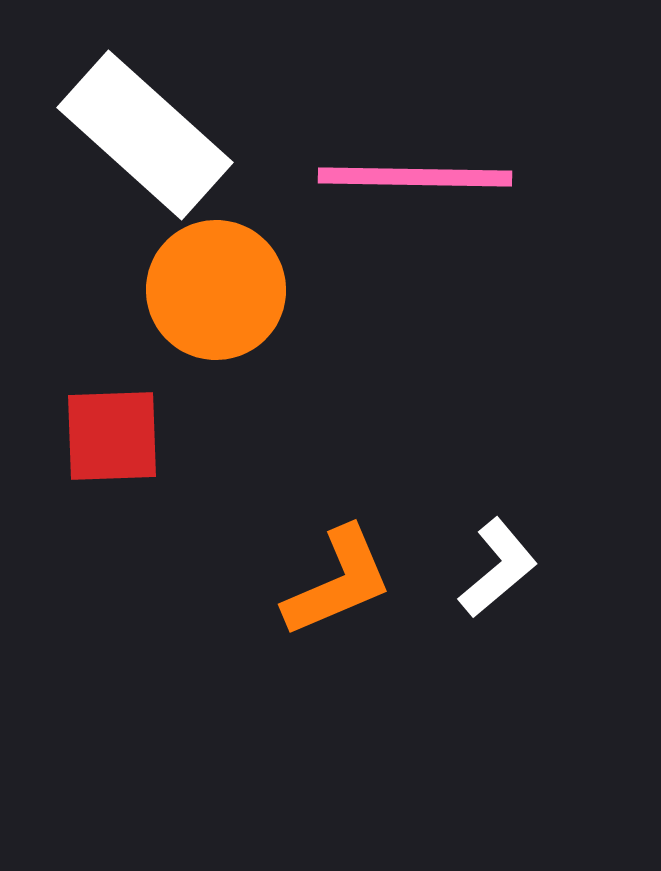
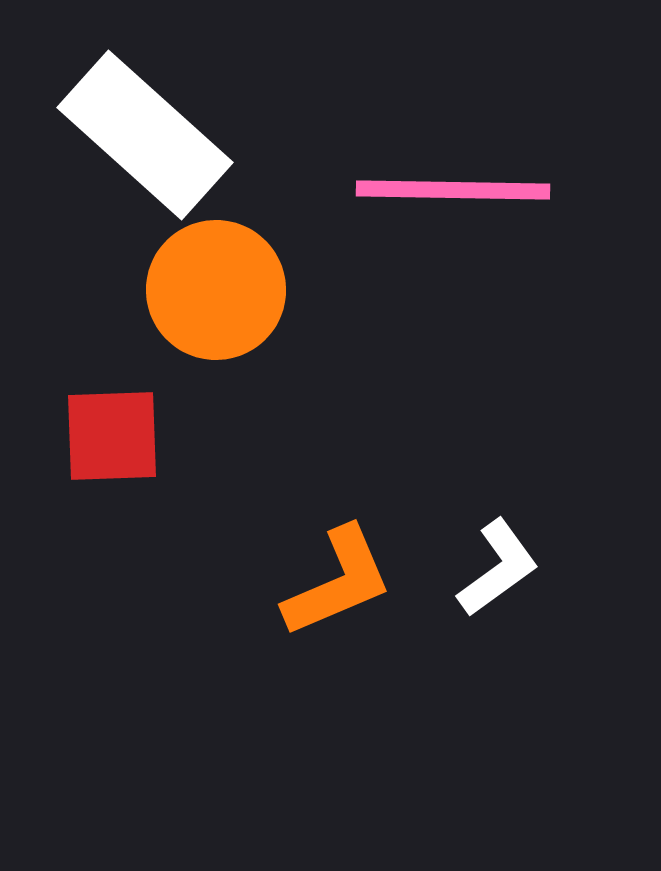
pink line: moved 38 px right, 13 px down
white L-shape: rotated 4 degrees clockwise
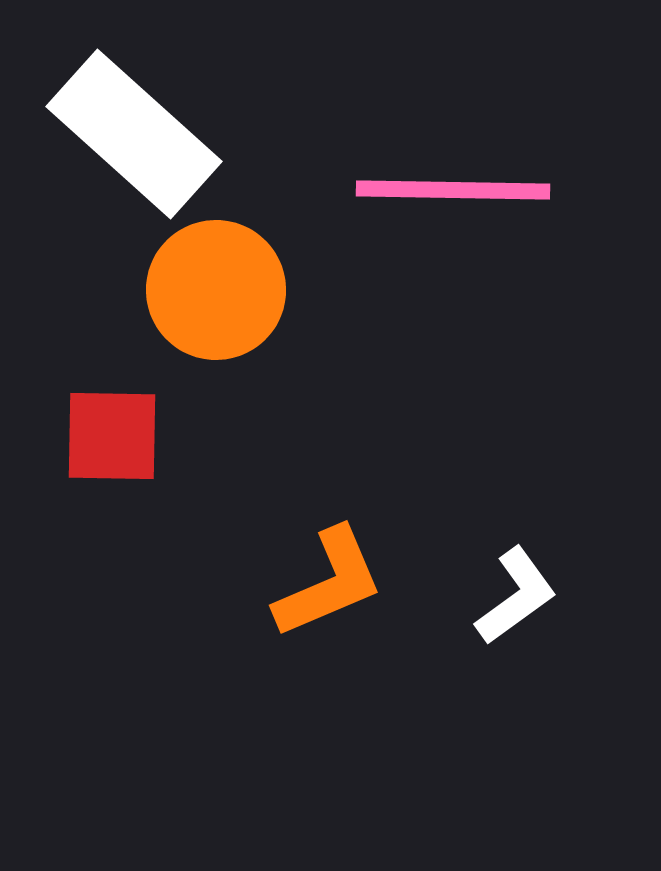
white rectangle: moved 11 px left, 1 px up
red square: rotated 3 degrees clockwise
white L-shape: moved 18 px right, 28 px down
orange L-shape: moved 9 px left, 1 px down
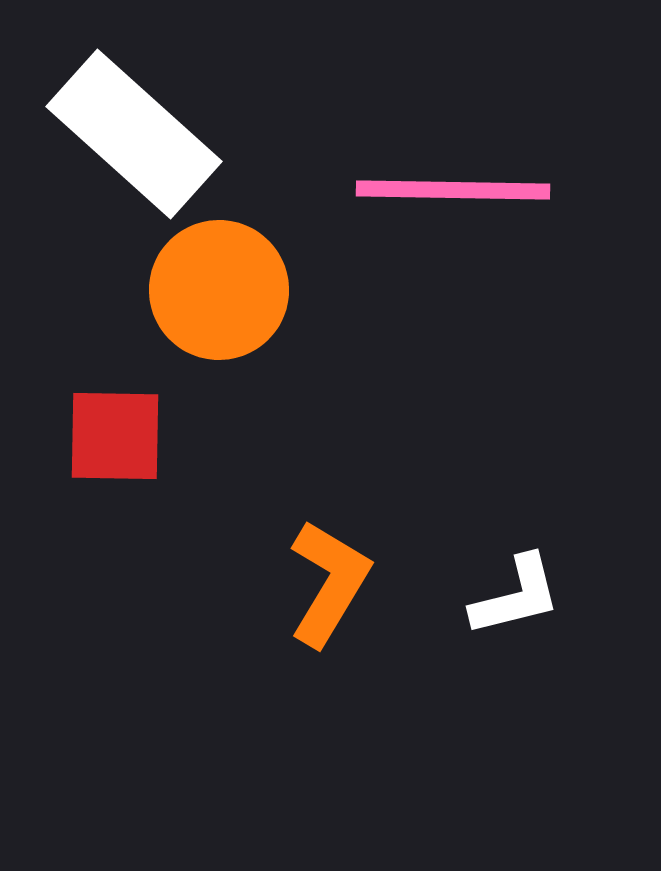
orange circle: moved 3 px right
red square: moved 3 px right
orange L-shape: rotated 36 degrees counterclockwise
white L-shape: rotated 22 degrees clockwise
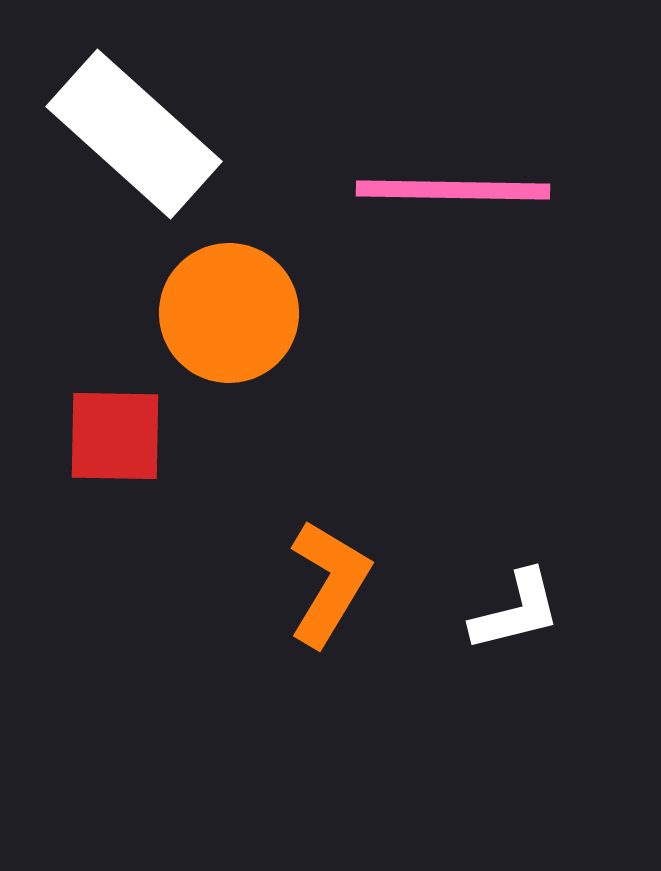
orange circle: moved 10 px right, 23 px down
white L-shape: moved 15 px down
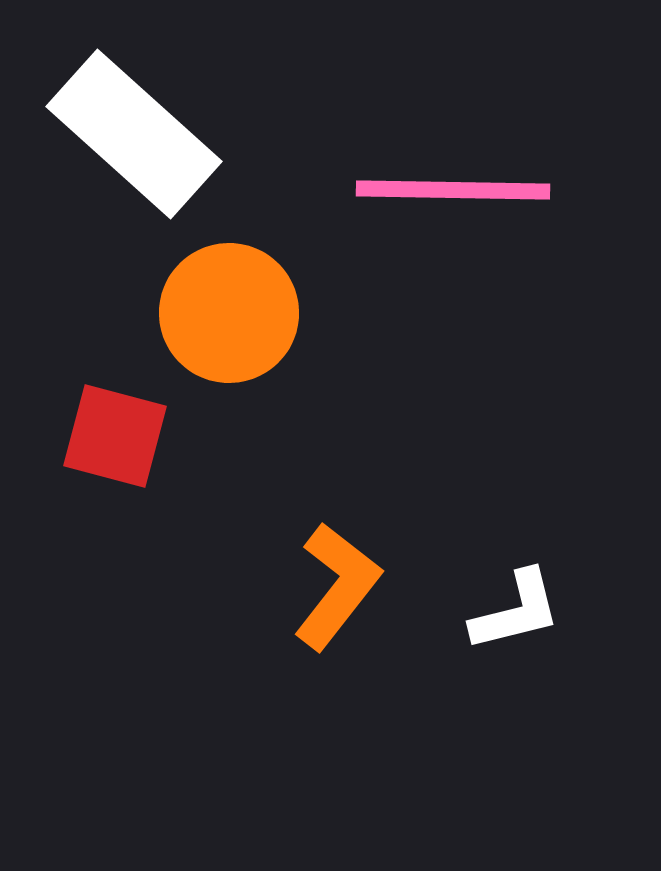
red square: rotated 14 degrees clockwise
orange L-shape: moved 8 px right, 3 px down; rotated 7 degrees clockwise
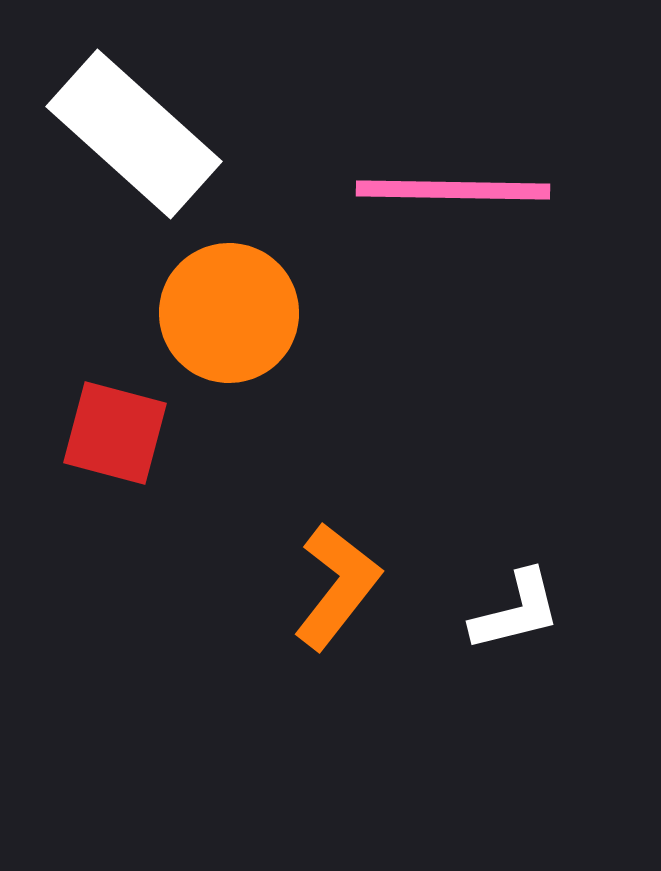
red square: moved 3 px up
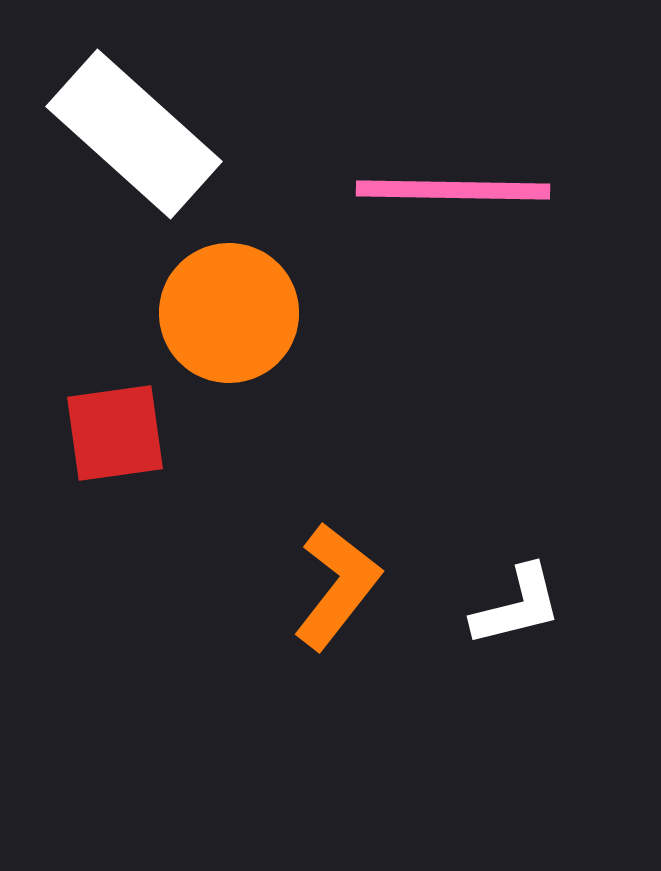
red square: rotated 23 degrees counterclockwise
white L-shape: moved 1 px right, 5 px up
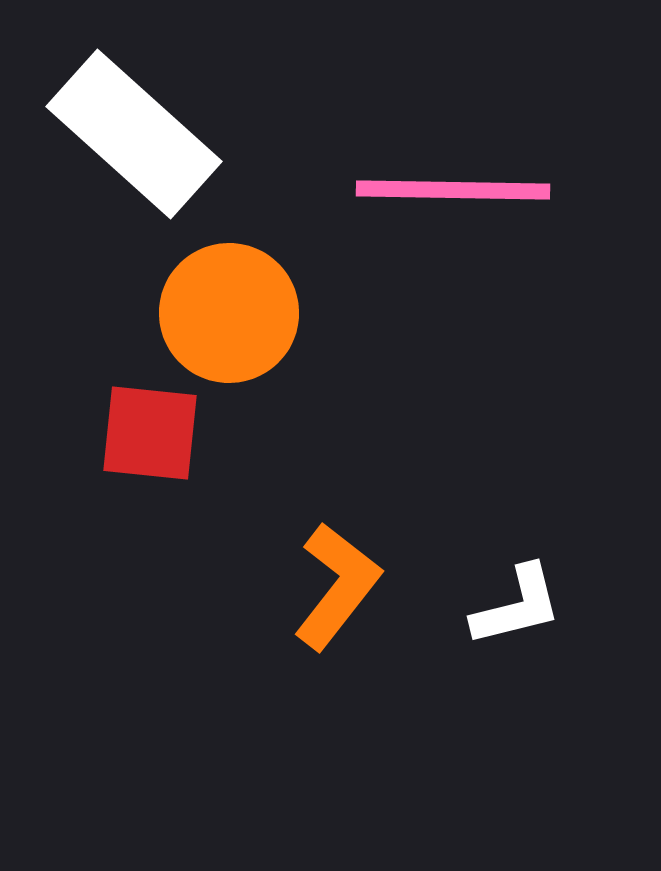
red square: moved 35 px right; rotated 14 degrees clockwise
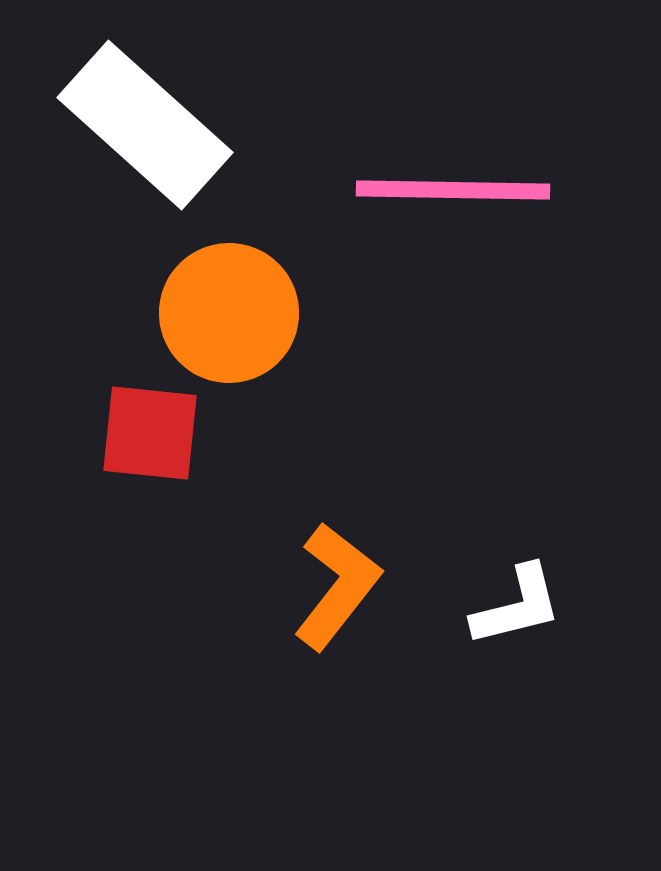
white rectangle: moved 11 px right, 9 px up
